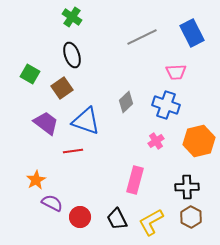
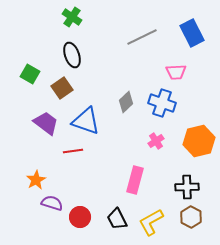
blue cross: moved 4 px left, 2 px up
purple semicircle: rotated 10 degrees counterclockwise
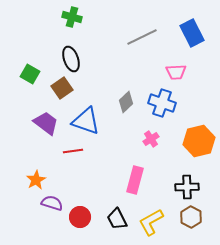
green cross: rotated 18 degrees counterclockwise
black ellipse: moved 1 px left, 4 px down
pink cross: moved 5 px left, 2 px up
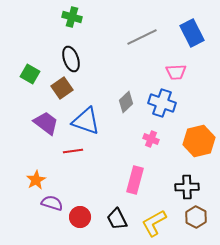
pink cross: rotated 35 degrees counterclockwise
brown hexagon: moved 5 px right
yellow L-shape: moved 3 px right, 1 px down
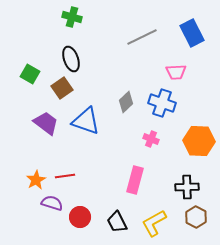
orange hexagon: rotated 16 degrees clockwise
red line: moved 8 px left, 25 px down
black trapezoid: moved 3 px down
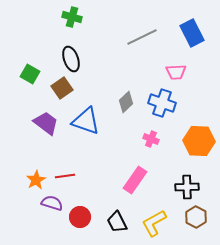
pink rectangle: rotated 20 degrees clockwise
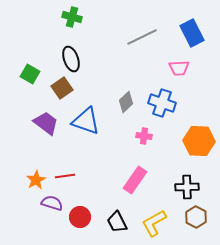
pink trapezoid: moved 3 px right, 4 px up
pink cross: moved 7 px left, 3 px up; rotated 14 degrees counterclockwise
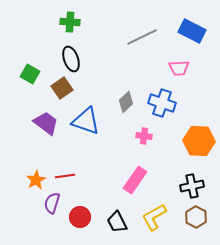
green cross: moved 2 px left, 5 px down; rotated 12 degrees counterclockwise
blue rectangle: moved 2 px up; rotated 36 degrees counterclockwise
black cross: moved 5 px right, 1 px up; rotated 10 degrees counterclockwise
purple semicircle: rotated 90 degrees counterclockwise
yellow L-shape: moved 6 px up
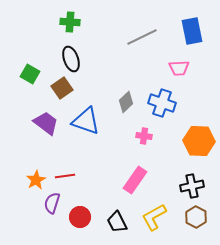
blue rectangle: rotated 52 degrees clockwise
